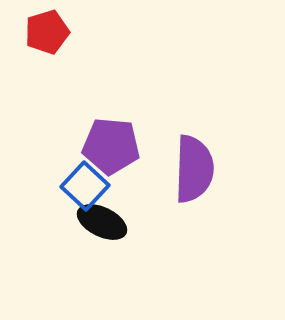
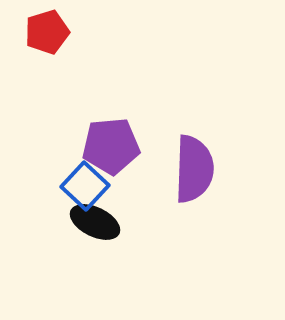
purple pentagon: rotated 10 degrees counterclockwise
black ellipse: moved 7 px left
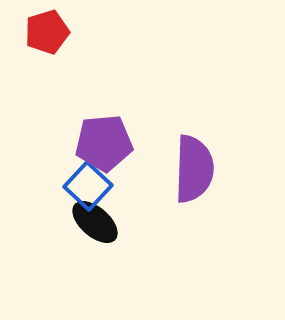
purple pentagon: moved 7 px left, 3 px up
blue square: moved 3 px right
black ellipse: rotated 15 degrees clockwise
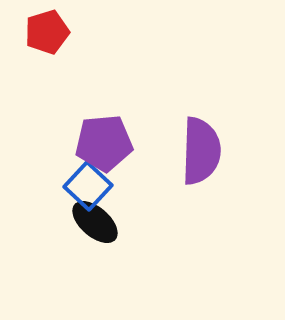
purple semicircle: moved 7 px right, 18 px up
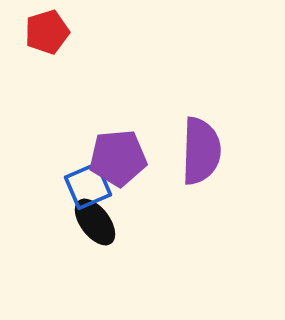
purple pentagon: moved 14 px right, 15 px down
blue square: rotated 24 degrees clockwise
black ellipse: rotated 12 degrees clockwise
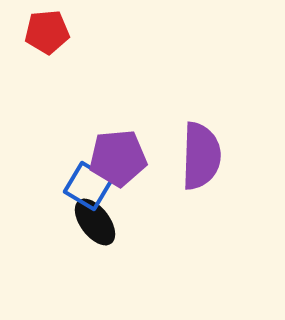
red pentagon: rotated 12 degrees clockwise
purple semicircle: moved 5 px down
blue square: rotated 36 degrees counterclockwise
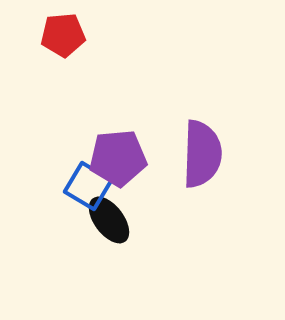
red pentagon: moved 16 px right, 3 px down
purple semicircle: moved 1 px right, 2 px up
black ellipse: moved 14 px right, 2 px up
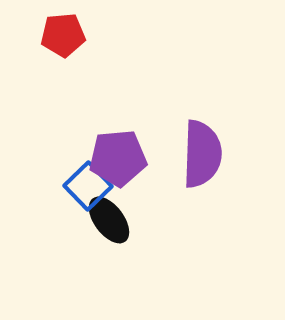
blue square: rotated 15 degrees clockwise
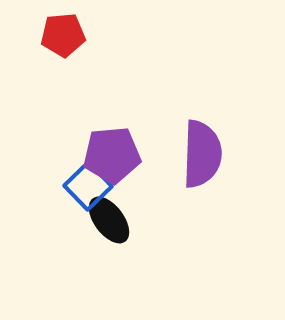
purple pentagon: moved 6 px left, 3 px up
